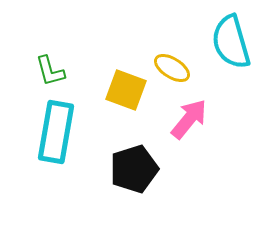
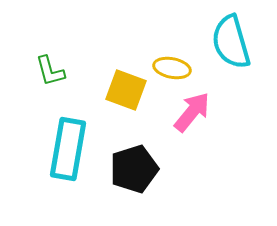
yellow ellipse: rotated 21 degrees counterclockwise
pink arrow: moved 3 px right, 7 px up
cyan rectangle: moved 12 px right, 17 px down
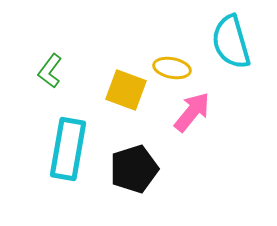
green L-shape: rotated 52 degrees clockwise
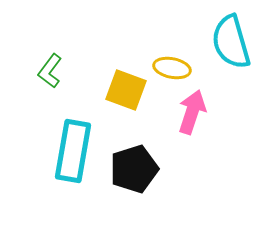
pink arrow: rotated 21 degrees counterclockwise
cyan rectangle: moved 5 px right, 2 px down
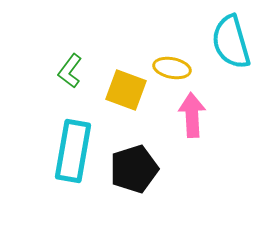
green L-shape: moved 20 px right
pink arrow: moved 3 px down; rotated 21 degrees counterclockwise
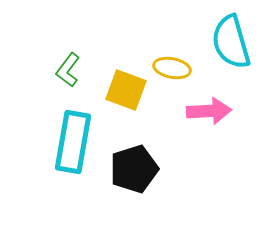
green L-shape: moved 2 px left, 1 px up
pink arrow: moved 17 px right, 4 px up; rotated 90 degrees clockwise
cyan rectangle: moved 9 px up
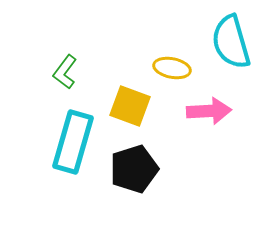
green L-shape: moved 3 px left, 2 px down
yellow square: moved 4 px right, 16 px down
cyan rectangle: rotated 6 degrees clockwise
